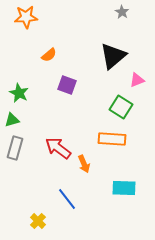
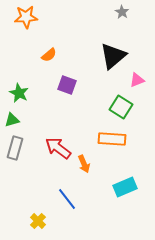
cyan rectangle: moved 1 px right, 1 px up; rotated 25 degrees counterclockwise
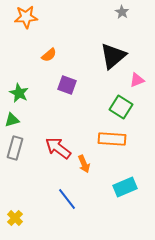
yellow cross: moved 23 px left, 3 px up
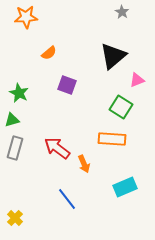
orange semicircle: moved 2 px up
red arrow: moved 1 px left
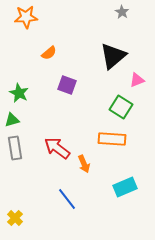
gray rectangle: rotated 25 degrees counterclockwise
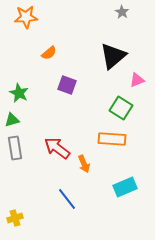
green square: moved 1 px down
yellow cross: rotated 28 degrees clockwise
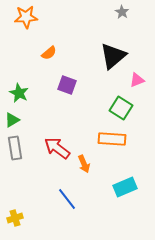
green triangle: rotated 14 degrees counterclockwise
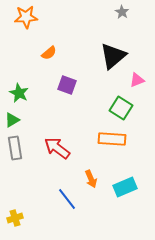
orange arrow: moved 7 px right, 15 px down
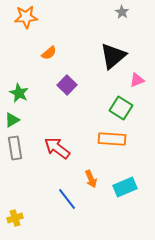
purple square: rotated 24 degrees clockwise
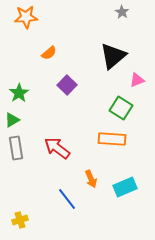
green star: rotated 12 degrees clockwise
gray rectangle: moved 1 px right
yellow cross: moved 5 px right, 2 px down
